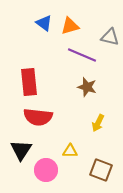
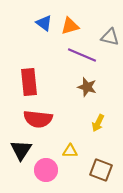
red semicircle: moved 2 px down
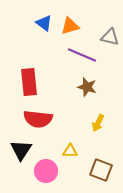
pink circle: moved 1 px down
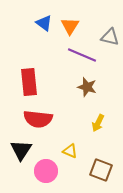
orange triangle: rotated 42 degrees counterclockwise
yellow triangle: rotated 21 degrees clockwise
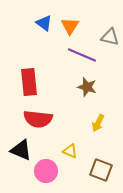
black triangle: rotated 40 degrees counterclockwise
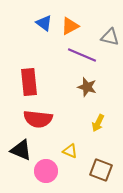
orange triangle: rotated 30 degrees clockwise
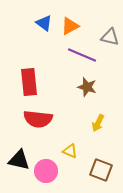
black triangle: moved 2 px left, 10 px down; rotated 10 degrees counterclockwise
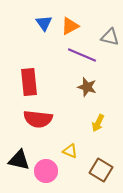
blue triangle: rotated 18 degrees clockwise
brown square: rotated 10 degrees clockwise
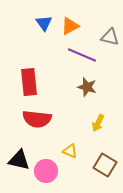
red semicircle: moved 1 px left
brown square: moved 4 px right, 5 px up
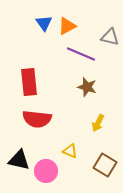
orange triangle: moved 3 px left
purple line: moved 1 px left, 1 px up
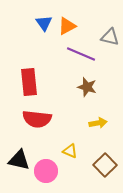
yellow arrow: rotated 126 degrees counterclockwise
brown square: rotated 15 degrees clockwise
